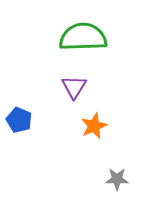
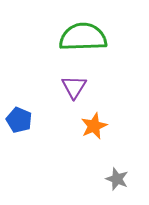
gray star: rotated 20 degrees clockwise
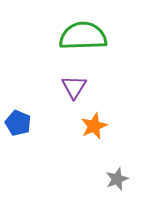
green semicircle: moved 1 px up
blue pentagon: moved 1 px left, 3 px down
gray star: rotated 30 degrees clockwise
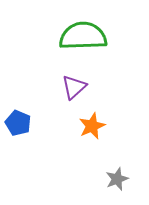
purple triangle: rotated 16 degrees clockwise
orange star: moved 2 px left
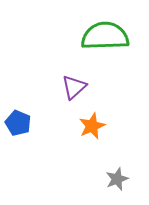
green semicircle: moved 22 px right
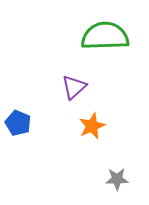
gray star: rotated 20 degrees clockwise
